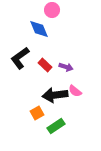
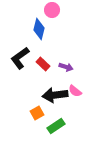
blue diamond: rotated 35 degrees clockwise
red rectangle: moved 2 px left, 1 px up
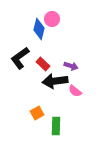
pink circle: moved 9 px down
purple arrow: moved 5 px right, 1 px up
black arrow: moved 14 px up
green rectangle: rotated 54 degrees counterclockwise
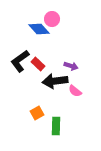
blue diamond: rotated 55 degrees counterclockwise
black L-shape: moved 3 px down
red rectangle: moved 5 px left
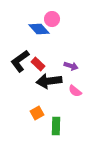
black arrow: moved 6 px left
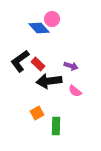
blue diamond: moved 1 px up
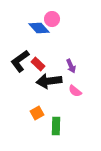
purple arrow: rotated 48 degrees clockwise
